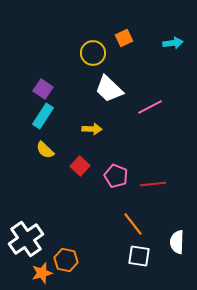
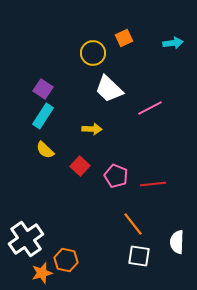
pink line: moved 1 px down
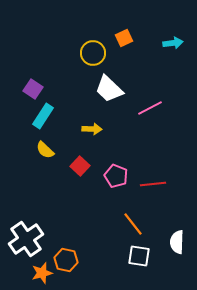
purple square: moved 10 px left
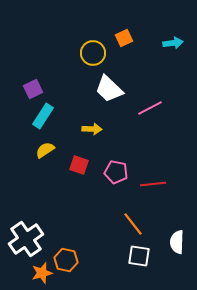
purple square: rotated 30 degrees clockwise
yellow semicircle: rotated 102 degrees clockwise
red square: moved 1 px left, 1 px up; rotated 24 degrees counterclockwise
pink pentagon: moved 4 px up; rotated 10 degrees counterclockwise
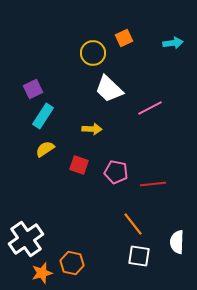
yellow semicircle: moved 1 px up
orange hexagon: moved 6 px right, 3 px down
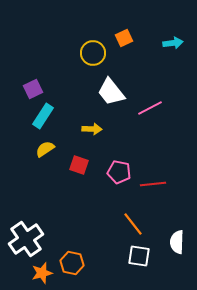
white trapezoid: moved 2 px right, 3 px down; rotated 8 degrees clockwise
pink pentagon: moved 3 px right
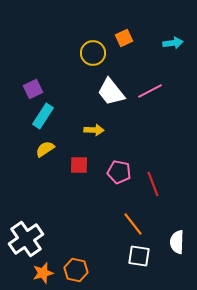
pink line: moved 17 px up
yellow arrow: moved 2 px right, 1 px down
red square: rotated 18 degrees counterclockwise
red line: rotated 75 degrees clockwise
orange hexagon: moved 4 px right, 7 px down
orange star: moved 1 px right
